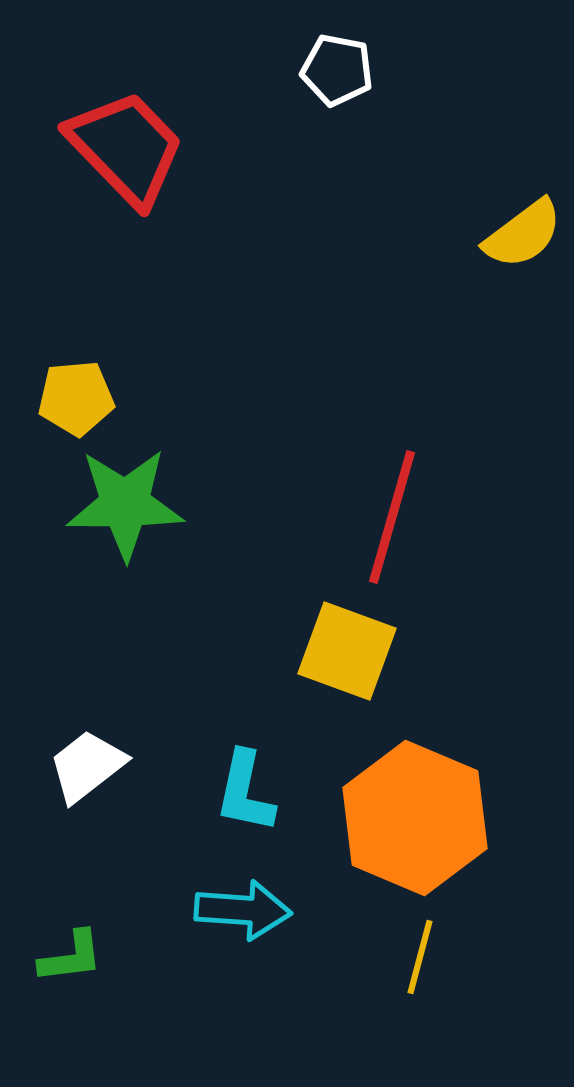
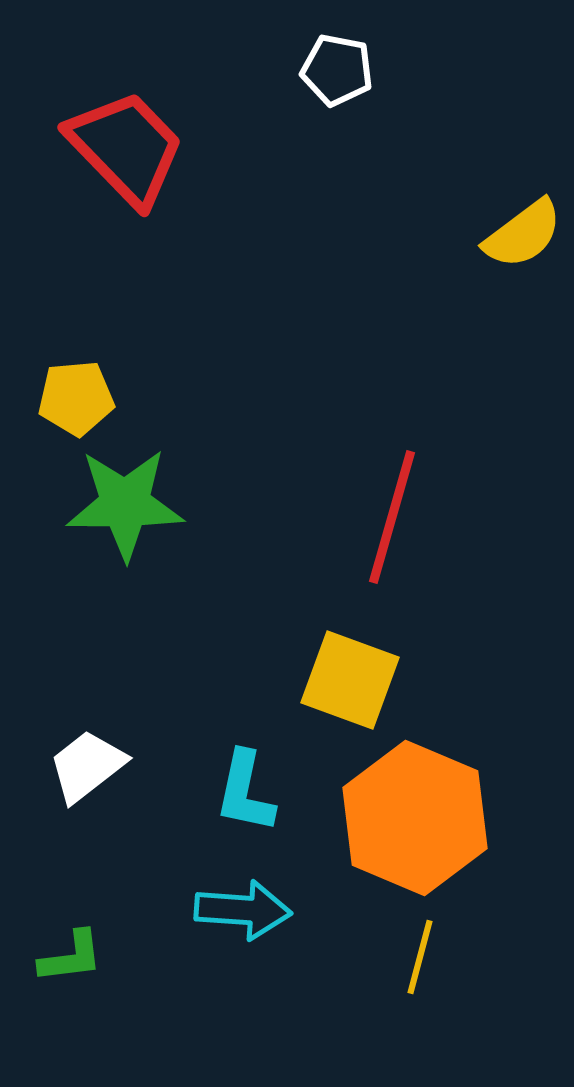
yellow square: moved 3 px right, 29 px down
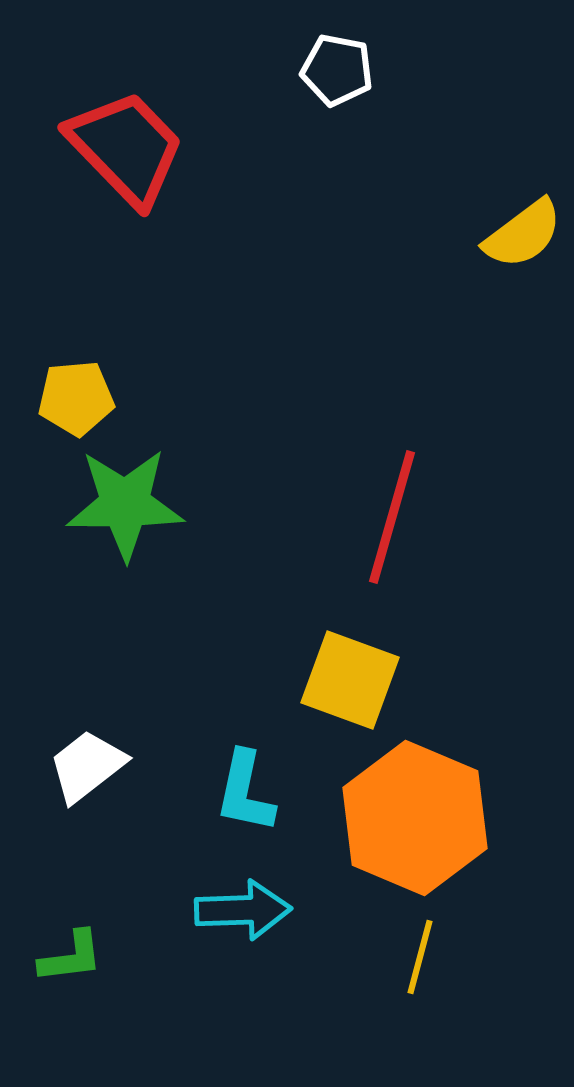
cyan arrow: rotated 6 degrees counterclockwise
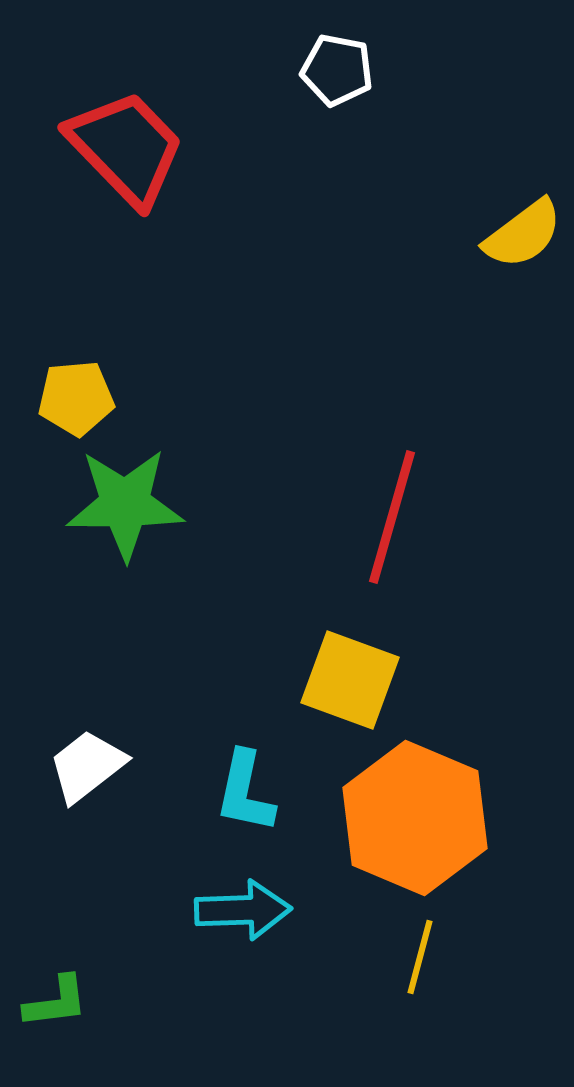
green L-shape: moved 15 px left, 45 px down
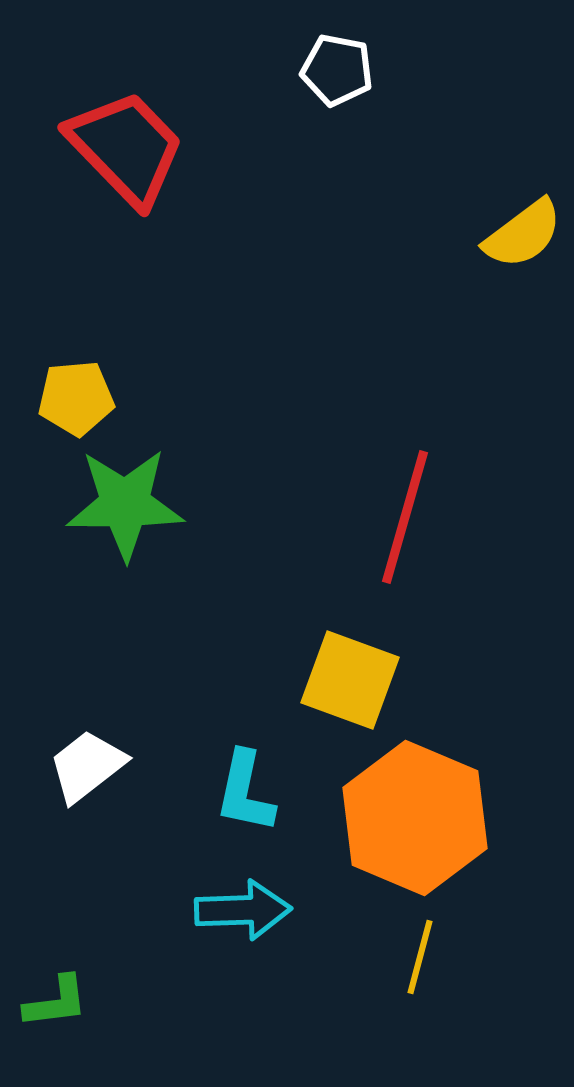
red line: moved 13 px right
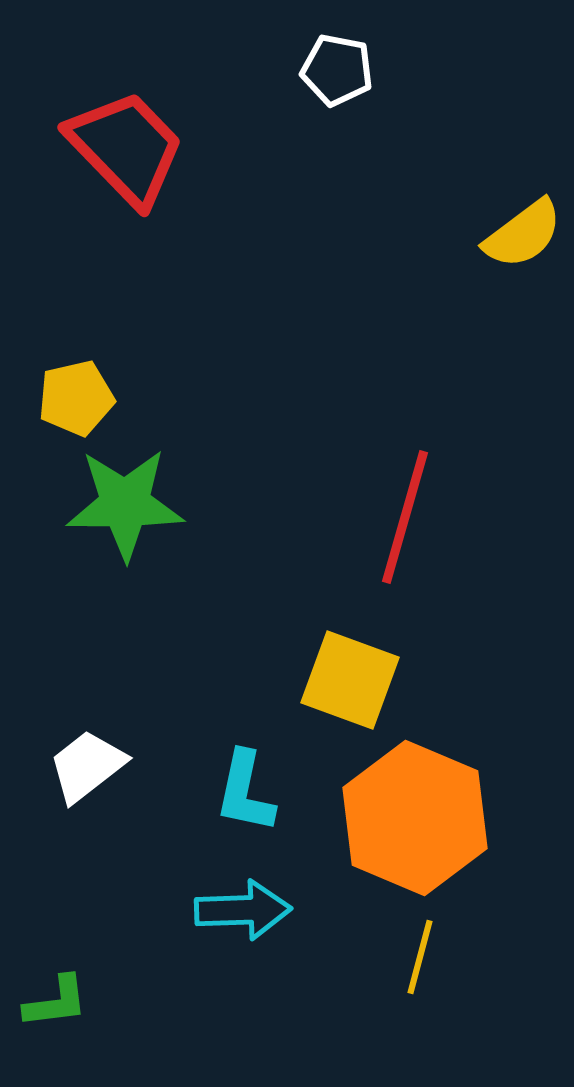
yellow pentagon: rotated 8 degrees counterclockwise
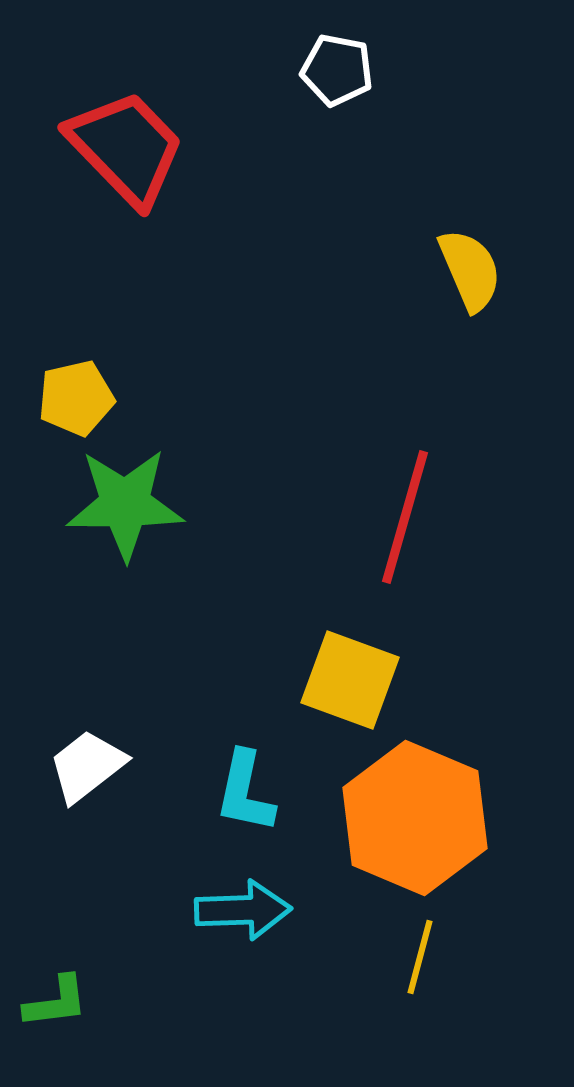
yellow semicircle: moved 53 px left, 36 px down; rotated 76 degrees counterclockwise
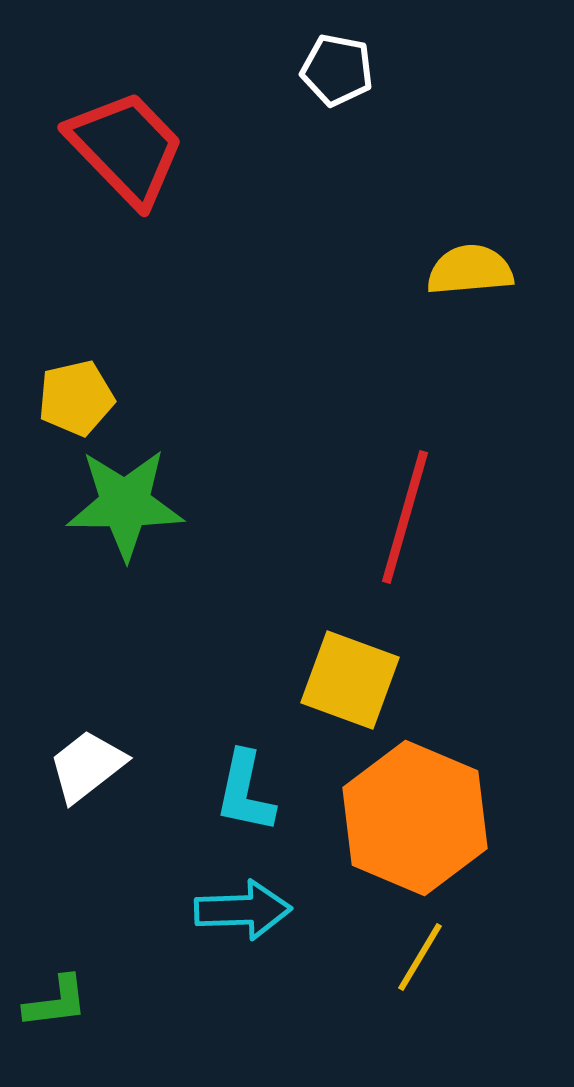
yellow semicircle: rotated 72 degrees counterclockwise
yellow line: rotated 16 degrees clockwise
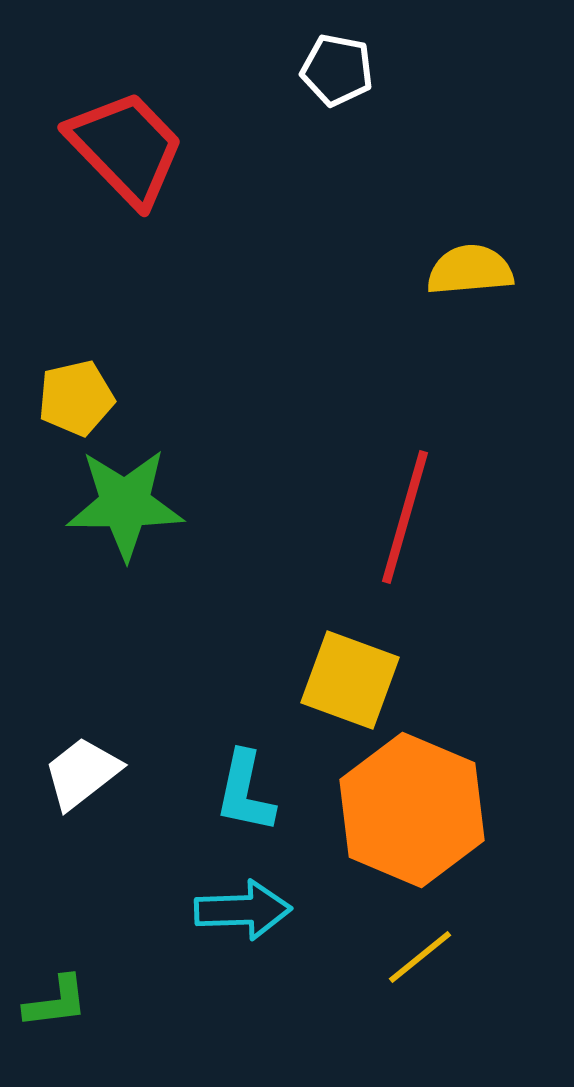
white trapezoid: moved 5 px left, 7 px down
orange hexagon: moved 3 px left, 8 px up
yellow line: rotated 20 degrees clockwise
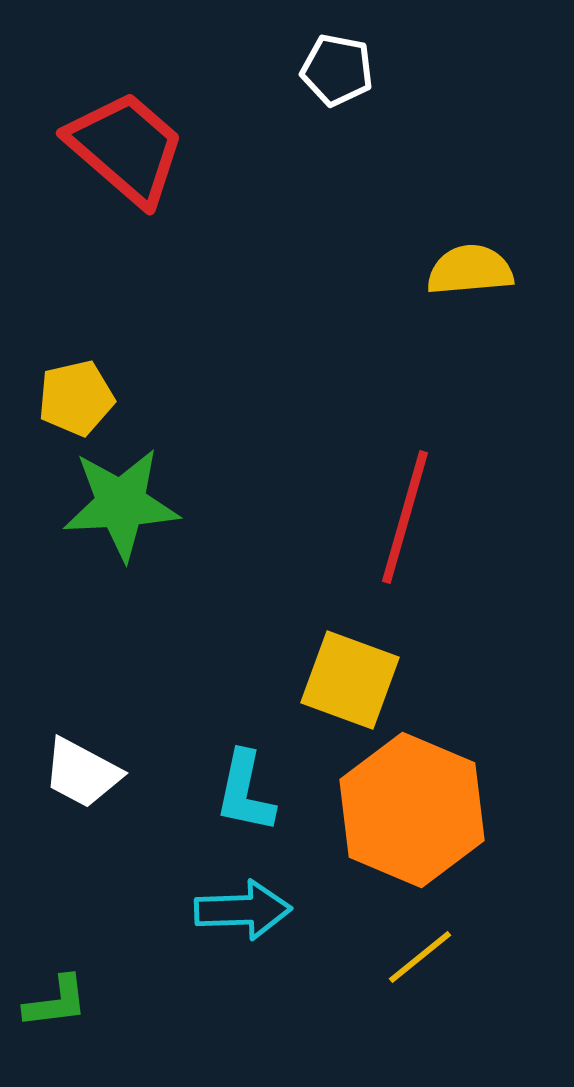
red trapezoid: rotated 5 degrees counterclockwise
green star: moved 4 px left; rotated 3 degrees counterclockwise
white trapezoid: rotated 114 degrees counterclockwise
